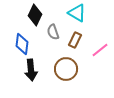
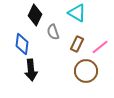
brown rectangle: moved 2 px right, 4 px down
pink line: moved 3 px up
brown circle: moved 20 px right, 2 px down
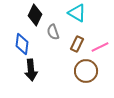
pink line: rotated 12 degrees clockwise
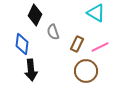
cyan triangle: moved 19 px right
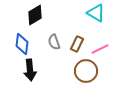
black diamond: rotated 35 degrees clockwise
gray semicircle: moved 1 px right, 10 px down
pink line: moved 2 px down
black arrow: moved 1 px left
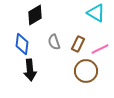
brown rectangle: moved 1 px right
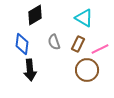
cyan triangle: moved 12 px left, 5 px down
brown circle: moved 1 px right, 1 px up
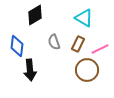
blue diamond: moved 5 px left, 2 px down
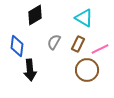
gray semicircle: rotated 49 degrees clockwise
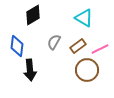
black diamond: moved 2 px left
brown rectangle: moved 2 px down; rotated 28 degrees clockwise
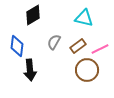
cyan triangle: rotated 18 degrees counterclockwise
